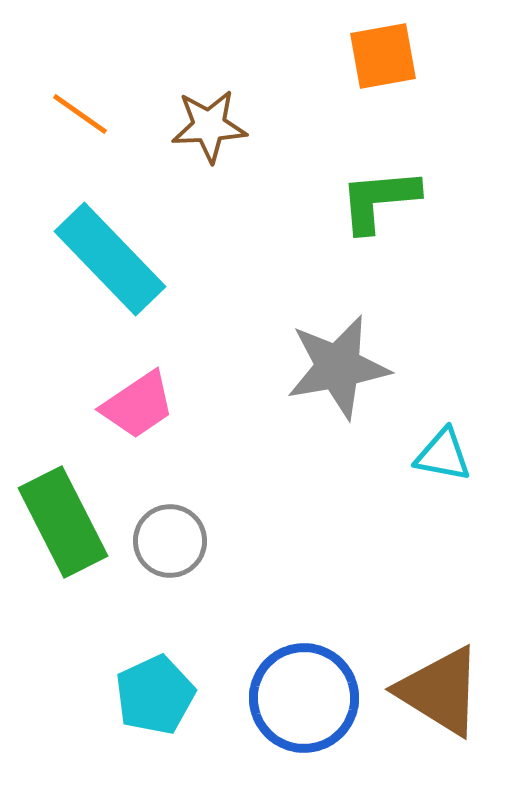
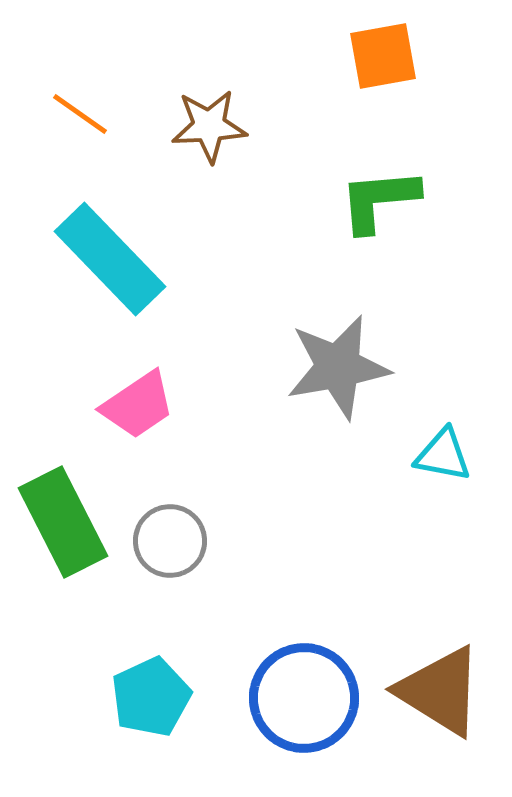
cyan pentagon: moved 4 px left, 2 px down
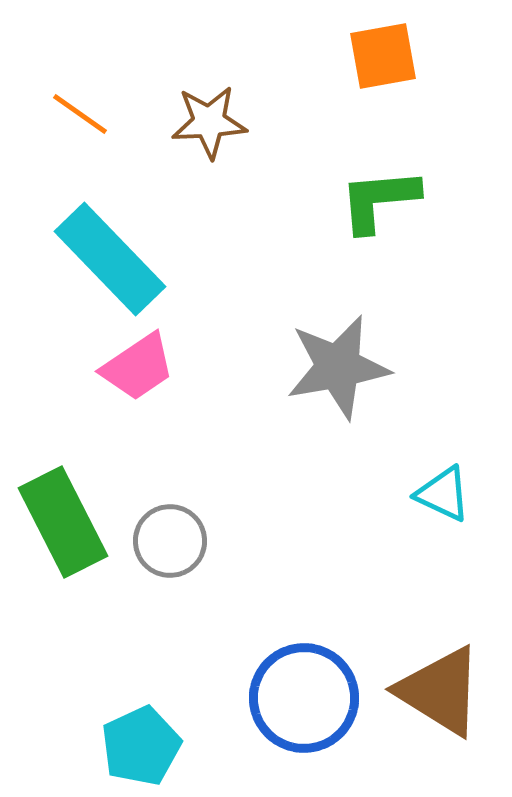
brown star: moved 4 px up
pink trapezoid: moved 38 px up
cyan triangle: moved 39 px down; rotated 14 degrees clockwise
cyan pentagon: moved 10 px left, 49 px down
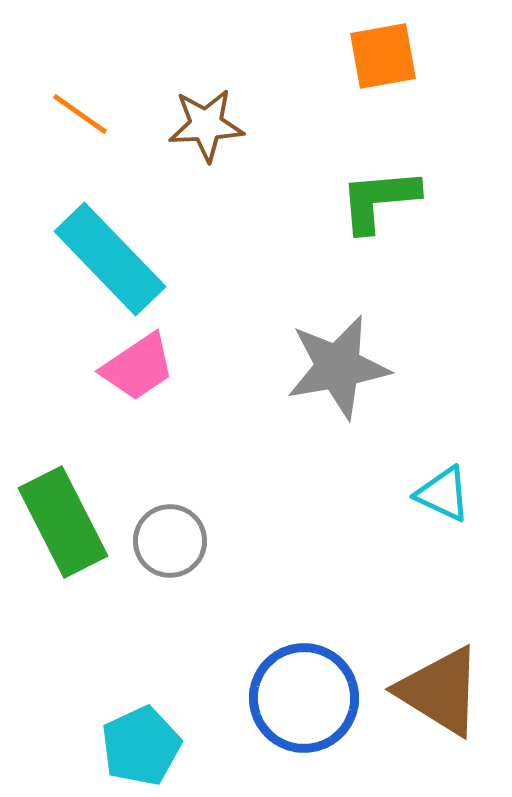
brown star: moved 3 px left, 3 px down
